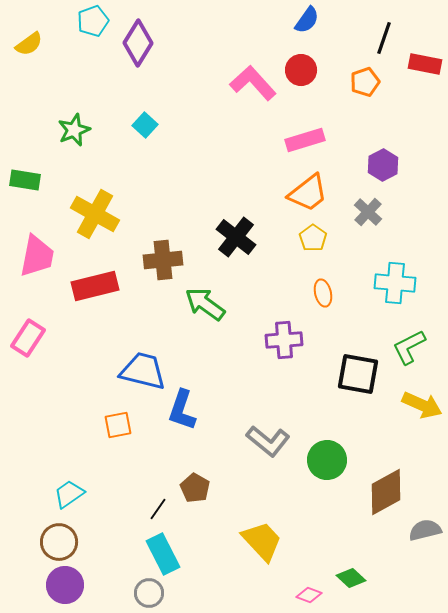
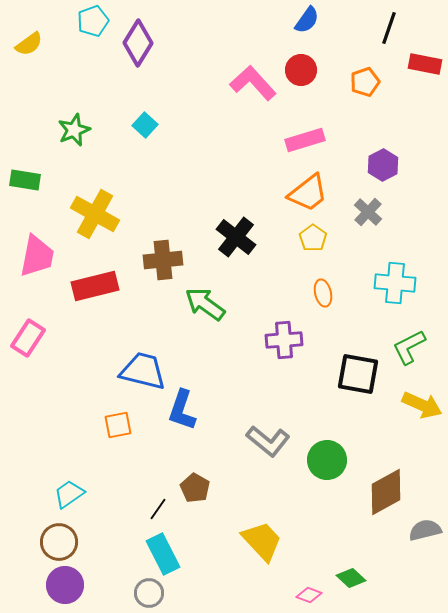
black line at (384, 38): moved 5 px right, 10 px up
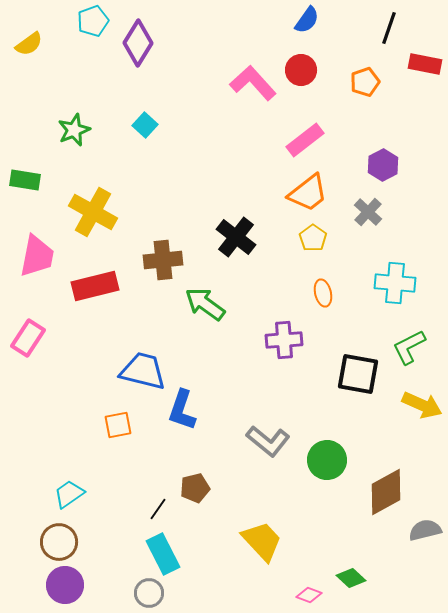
pink rectangle at (305, 140): rotated 21 degrees counterclockwise
yellow cross at (95, 214): moved 2 px left, 2 px up
brown pentagon at (195, 488): rotated 28 degrees clockwise
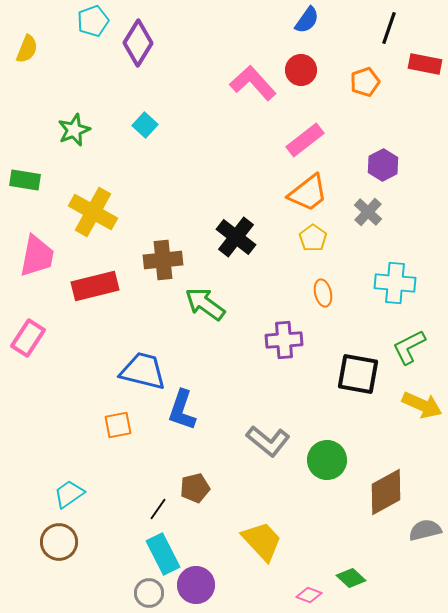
yellow semicircle at (29, 44): moved 2 px left, 5 px down; rotated 32 degrees counterclockwise
purple circle at (65, 585): moved 131 px right
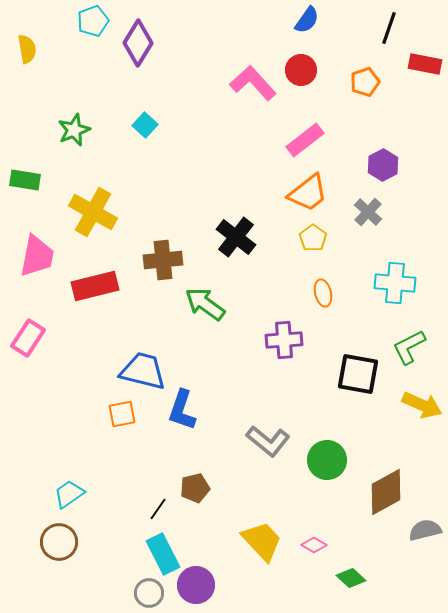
yellow semicircle at (27, 49): rotated 32 degrees counterclockwise
orange square at (118, 425): moved 4 px right, 11 px up
pink diamond at (309, 595): moved 5 px right, 50 px up; rotated 10 degrees clockwise
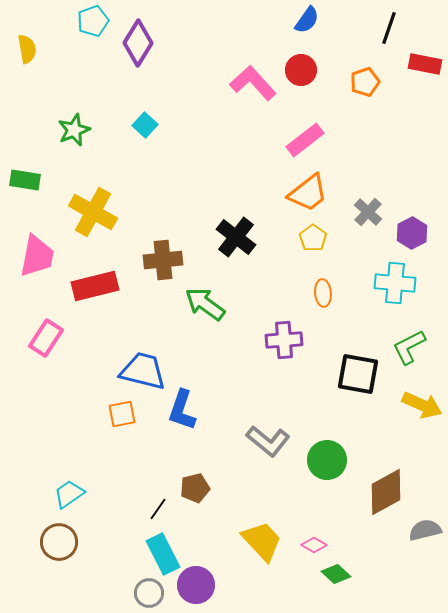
purple hexagon at (383, 165): moved 29 px right, 68 px down
orange ellipse at (323, 293): rotated 8 degrees clockwise
pink rectangle at (28, 338): moved 18 px right
green diamond at (351, 578): moved 15 px left, 4 px up
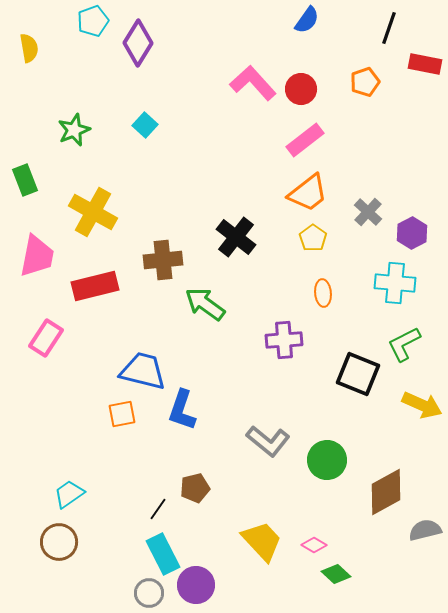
yellow semicircle at (27, 49): moved 2 px right, 1 px up
red circle at (301, 70): moved 19 px down
green rectangle at (25, 180): rotated 60 degrees clockwise
green L-shape at (409, 347): moved 5 px left, 3 px up
black square at (358, 374): rotated 12 degrees clockwise
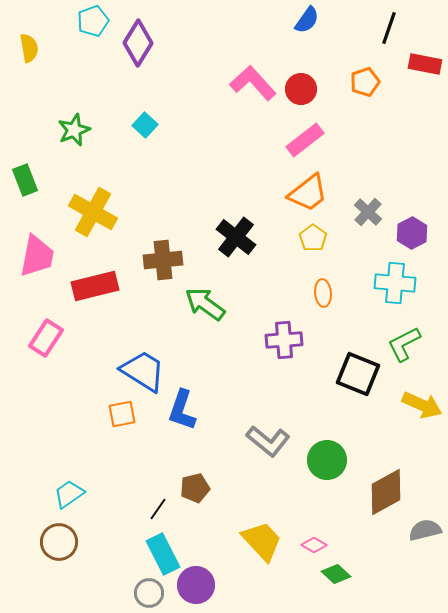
blue trapezoid at (143, 371): rotated 18 degrees clockwise
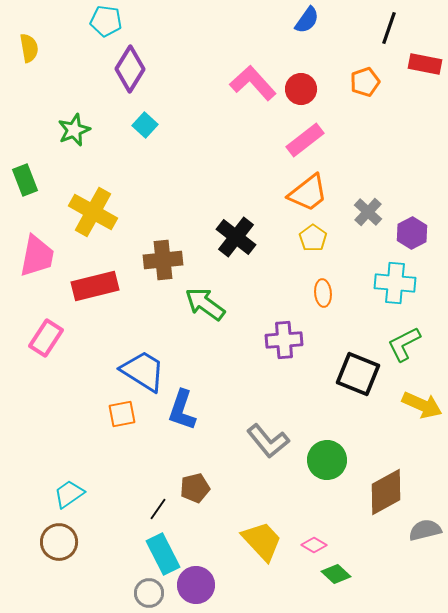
cyan pentagon at (93, 21): moved 13 px right; rotated 28 degrees clockwise
purple diamond at (138, 43): moved 8 px left, 26 px down
gray L-shape at (268, 441): rotated 12 degrees clockwise
